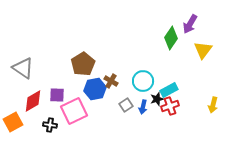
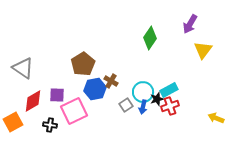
green diamond: moved 21 px left
cyan circle: moved 11 px down
yellow arrow: moved 3 px right, 13 px down; rotated 98 degrees clockwise
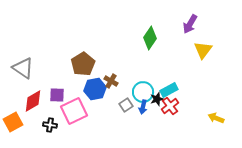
red cross: rotated 18 degrees counterclockwise
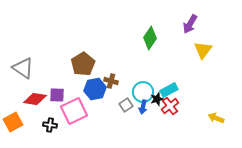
brown cross: rotated 16 degrees counterclockwise
red diamond: moved 2 px right, 2 px up; rotated 40 degrees clockwise
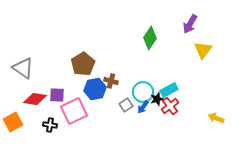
blue arrow: rotated 24 degrees clockwise
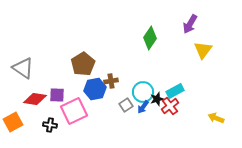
brown cross: rotated 24 degrees counterclockwise
cyan rectangle: moved 6 px right, 1 px down
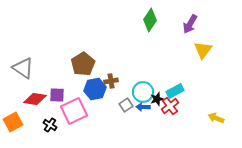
green diamond: moved 18 px up
blue arrow: rotated 56 degrees clockwise
black cross: rotated 24 degrees clockwise
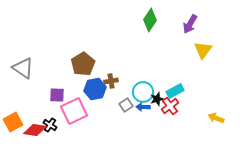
red diamond: moved 31 px down
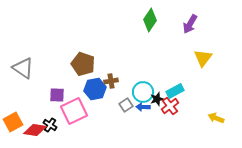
yellow triangle: moved 8 px down
brown pentagon: rotated 20 degrees counterclockwise
